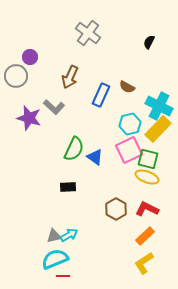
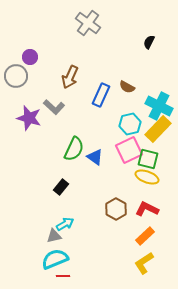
gray cross: moved 10 px up
black rectangle: moved 7 px left; rotated 49 degrees counterclockwise
cyan arrow: moved 4 px left, 11 px up
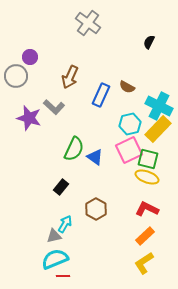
brown hexagon: moved 20 px left
cyan arrow: rotated 30 degrees counterclockwise
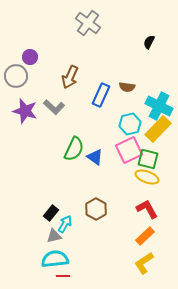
brown semicircle: rotated 21 degrees counterclockwise
purple star: moved 4 px left, 7 px up
black rectangle: moved 10 px left, 26 px down
red L-shape: rotated 35 degrees clockwise
cyan semicircle: rotated 16 degrees clockwise
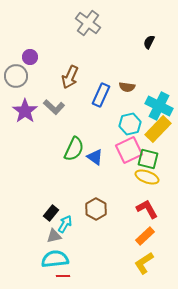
purple star: rotated 20 degrees clockwise
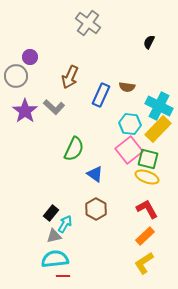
cyan hexagon: rotated 20 degrees clockwise
pink square: rotated 12 degrees counterclockwise
blue triangle: moved 17 px down
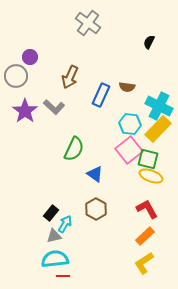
yellow ellipse: moved 4 px right, 1 px up
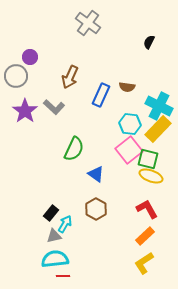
blue triangle: moved 1 px right
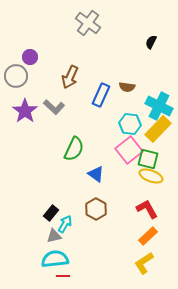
black semicircle: moved 2 px right
orange rectangle: moved 3 px right
